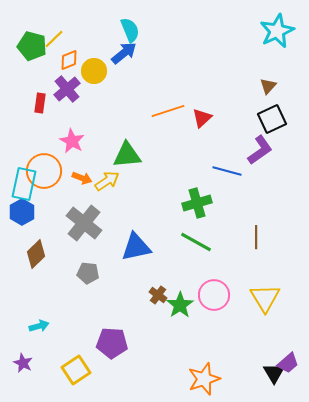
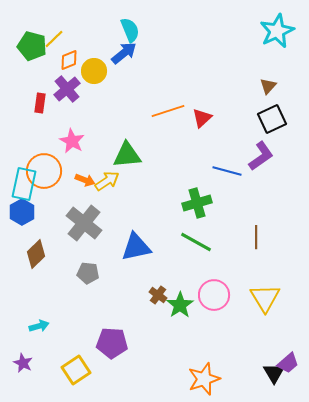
purple L-shape: moved 1 px right, 6 px down
orange arrow: moved 3 px right, 2 px down
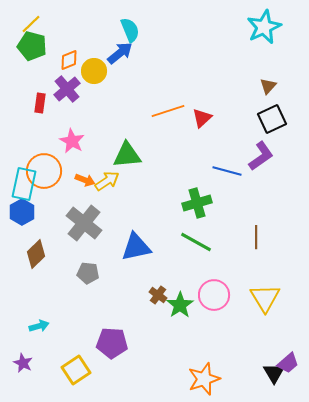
cyan star: moved 13 px left, 4 px up
yellow line: moved 23 px left, 15 px up
blue arrow: moved 4 px left
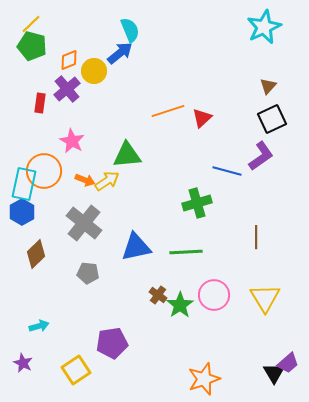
green line: moved 10 px left, 10 px down; rotated 32 degrees counterclockwise
purple pentagon: rotated 12 degrees counterclockwise
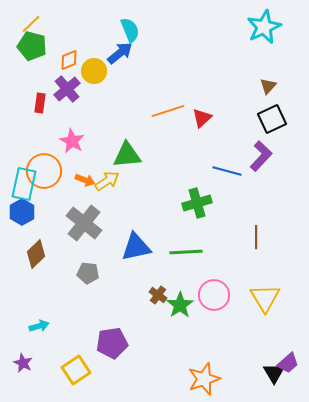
purple L-shape: rotated 12 degrees counterclockwise
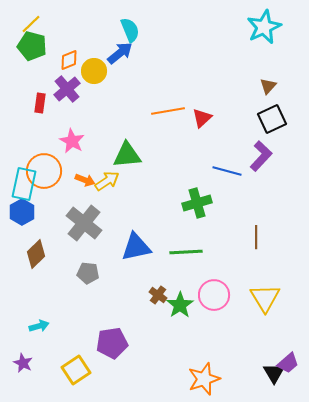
orange line: rotated 8 degrees clockwise
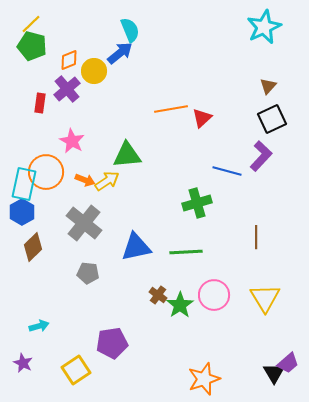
orange line: moved 3 px right, 2 px up
orange circle: moved 2 px right, 1 px down
brown diamond: moved 3 px left, 7 px up
